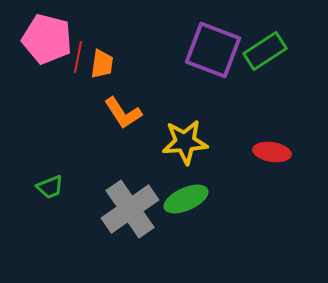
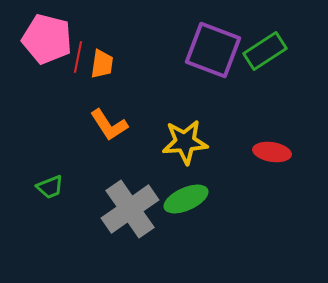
orange L-shape: moved 14 px left, 12 px down
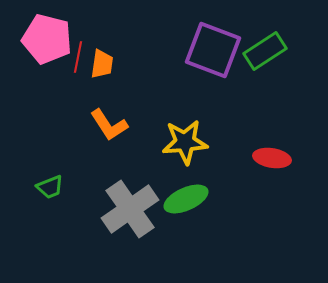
red ellipse: moved 6 px down
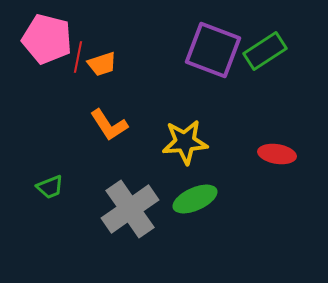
orange trapezoid: rotated 64 degrees clockwise
red ellipse: moved 5 px right, 4 px up
green ellipse: moved 9 px right
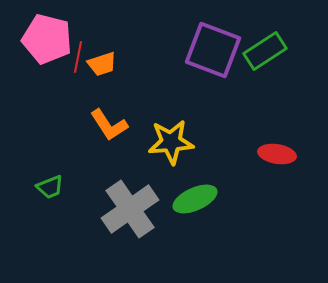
yellow star: moved 14 px left
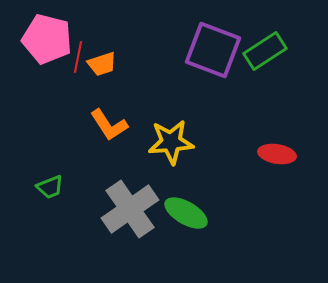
green ellipse: moved 9 px left, 14 px down; rotated 54 degrees clockwise
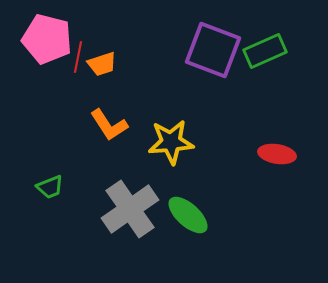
green rectangle: rotated 9 degrees clockwise
green ellipse: moved 2 px right, 2 px down; rotated 12 degrees clockwise
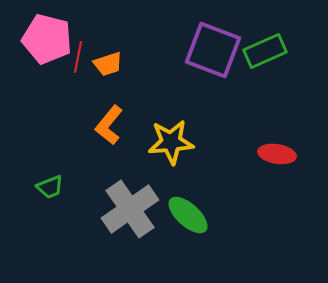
orange trapezoid: moved 6 px right
orange L-shape: rotated 72 degrees clockwise
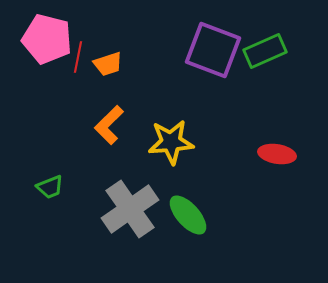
orange L-shape: rotated 6 degrees clockwise
green ellipse: rotated 6 degrees clockwise
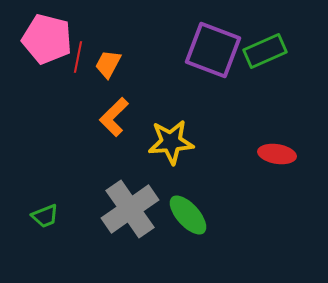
orange trapezoid: rotated 136 degrees clockwise
orange L-shape: moved 5 px right, 8 px up
green trapezoid: moved 5 px left, 29 px down
